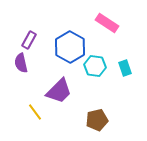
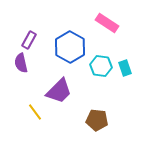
cyan hexagon: moved 6 px right
brown pentagon: rotated 20 degrees clockwise
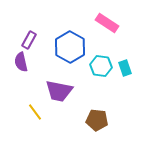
purple semicircle: moved 1 px up
purple trapezoid: rotated 56 degrees clockwise
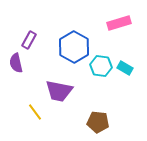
pink rectangle: moved 12 px right; rotated 50 degrees counterclockwise
blue hexagon: moved 4 px right
purple semicircle: moved 5 px left, 1 px down
cyan rectangle: rotated 42 degrees counterclockwise
brown pentagon: moved 1 px right, 2 px down
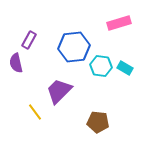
blue hexagon: rotated 24 degrees clockwise
purple trapezoid: rotated 124 degrees clockwise
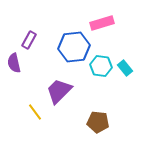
pink rectangle: moved 17 px left
purple semicircle: moved 2 px left
cyan rectangle: rotated 21 degrees clockwise
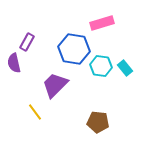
purple rectangle: moved 2 px left, 2 px down
blue hexagon: moved 2 px down; rotated 16 degrees clockwise
purple trapezoid: moved 4 px left, 6 px up
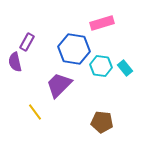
purple semicircle: moved 1 px right, 1 px up
purple trapezoid: moved 4 px right
brown pentagon: moved 4 px right
